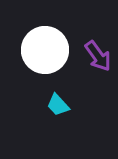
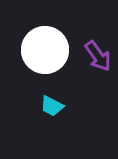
cyan trapezoid: moved 6 px left, 1 px down; rotated 20 degrees counterclockwise
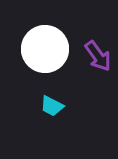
white circle: moved 1 px up
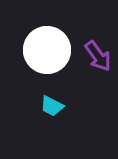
white circle: moved 2 px right, 1 px down
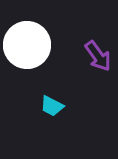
white circle: moved 20 px left, 5 px up
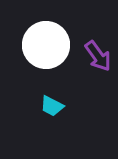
white circle: moved 19 px right
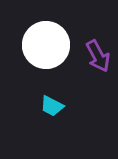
purple arrow: rotated 8 degrees clockwise
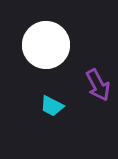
purple arrow: moved 29 px down
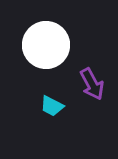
purple arrow: moved 6 px left, 1 px up
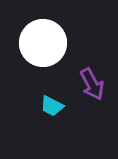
white circle: moved 3 px left, 2 px up
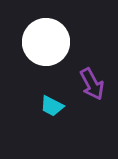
white circle: moved 3 px right, 1 px up
